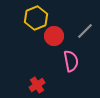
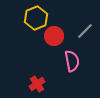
pink semicircle: moved 1 px right
red cross: moved 1 px up
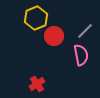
pink semicircle: moved 9 px right, 6 px up
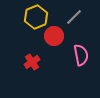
yellow hexagon: moved 1 px up
gray line: moved 11 px left, 14 px up
red cross: moved 5 px left, 22 px up
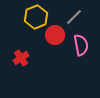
red circle: moved 1 px right, 1 px up
pink semicircle: moved 10 px up
red cross: moved 11 px left, 4 px up
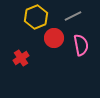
gray line: moved 1 px left, 1 px up; rotated 18 degrees clockwise
red circle: moved 1 px left, 3 px down
